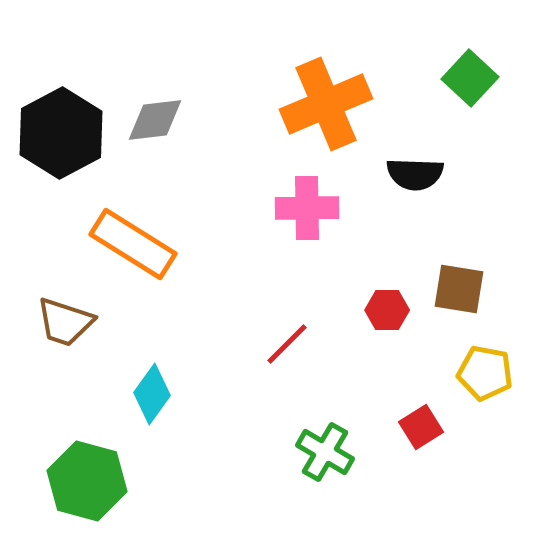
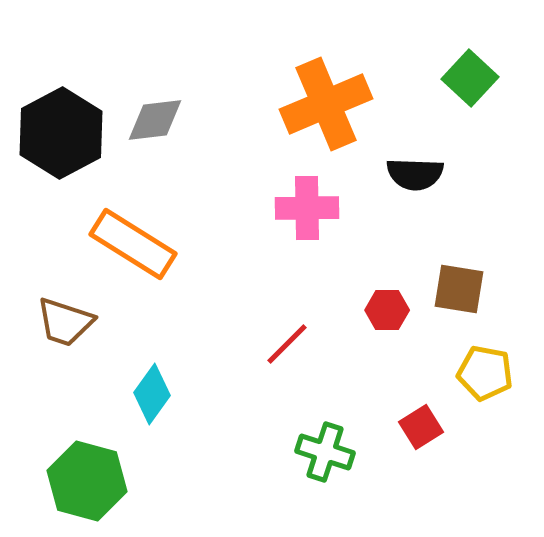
green cross: rotated 12 degrees counterclockwise
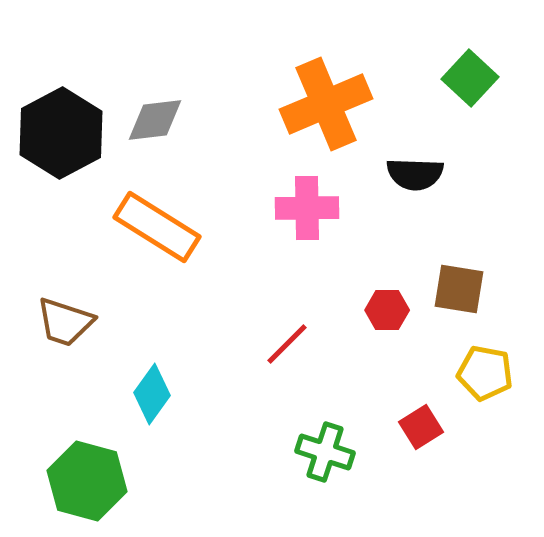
orange rectangle: moved 24 px right, 17 px up
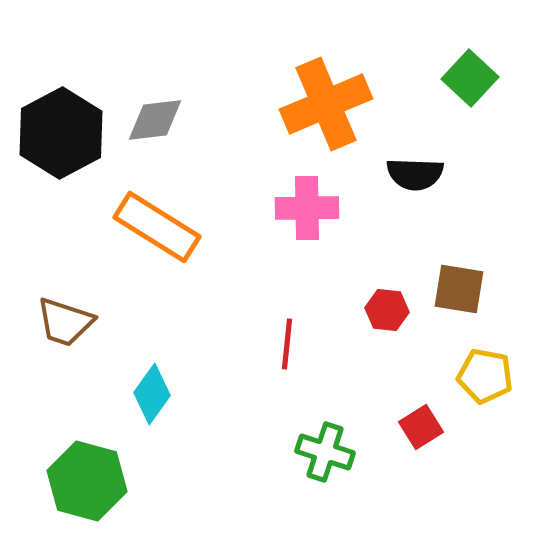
red hexagon: rotated 6 degrees clockwise
red line: rotated 39 degrees counterclockwise
yellow pentagon: moved 3 px down
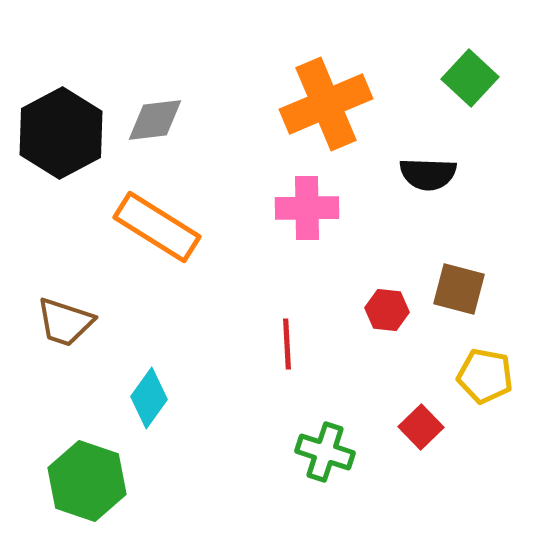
black semicircle: moved 13 px right
brown square: rotated 6 degrees clockwise
red line: rotated 9 degrees counterclockwise
cyan diamond: moved 3 px left, 4 px down
red square: rotated 12 degrees counterclockwise
green hexagon: rotated 4 degrees clockwise
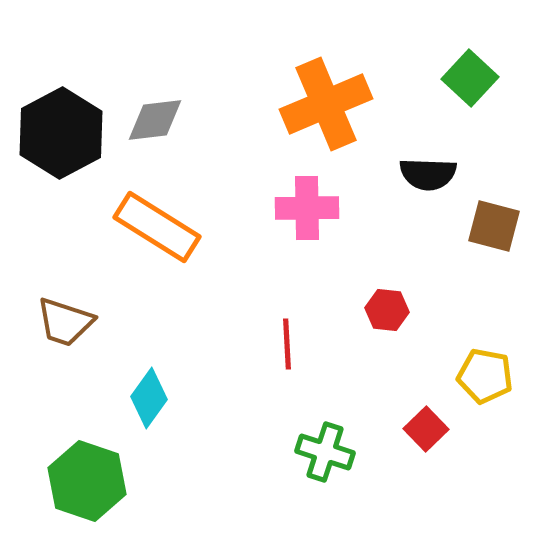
brown square: moved 35 px right, 63 px up
red square: moved 5 px right, 2 px down
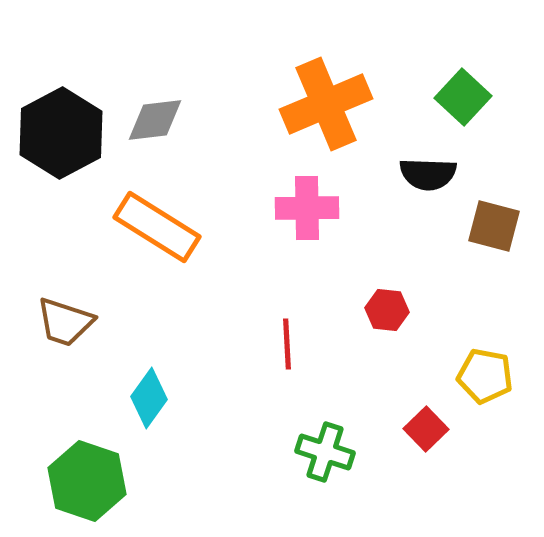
green square: moved 7 px left, 19 px down
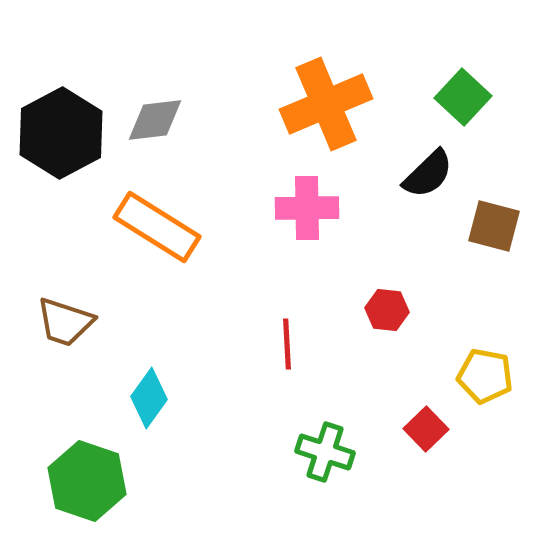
black semicircle: rotated 46 degrees counterclockwise
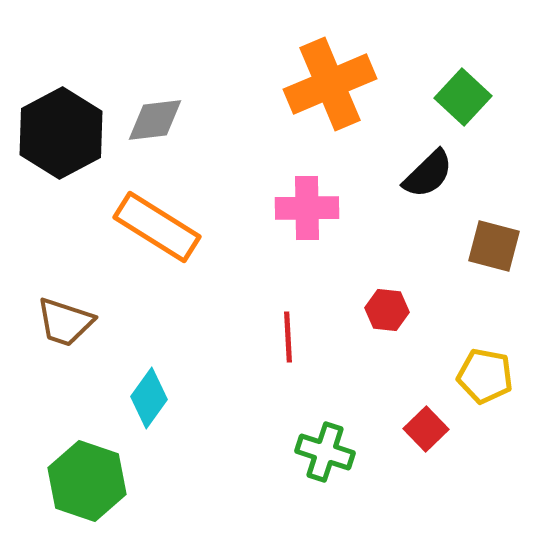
orange cross: moved 4 px right, 20 px up
brown square: moved 20 px down
red line: moved 1 px right, 7 px up
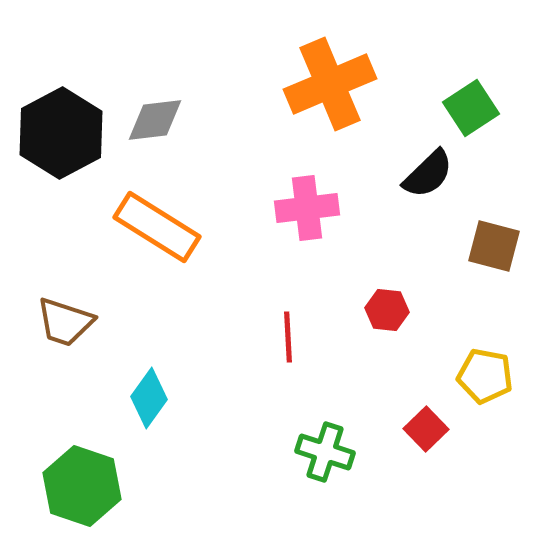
green square: moved 8 px right, 11 px down; rotated 14 degrees clockwise
pink cross: rotated 6 degrees counterclockwise
green hexagon: moved 5 px left, 5 px down
